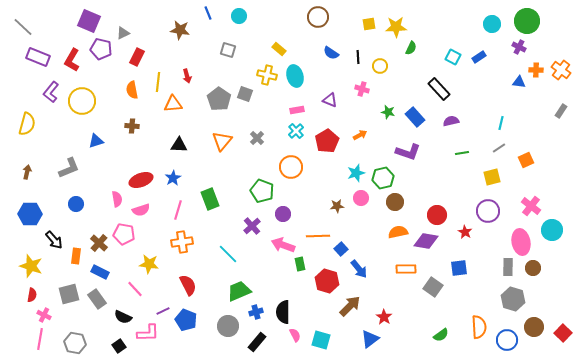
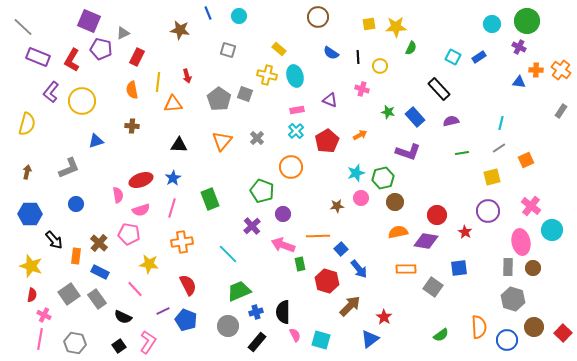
pink semicircle at (117, 199): moved 1 px right, 4 px up
pink line at (178, 210): moved 6 px left, 2 px up
pink pentagon at (124, 234): moved 5 px right
gray square at (69, 294): rotated 20 degrees counterclockwise
pink L-shape at (148, 333): moved 9 px down; rotated 55 degrees counterclockwise
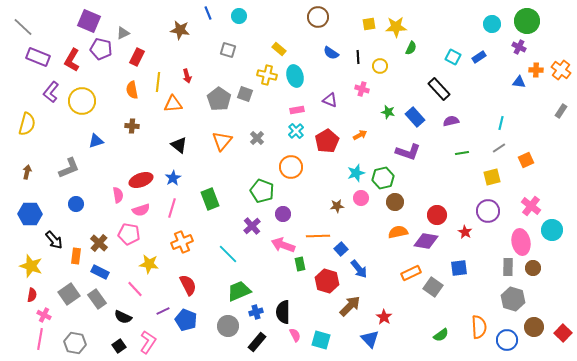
black triangle at (179, 145): rotated 36 degrees clockwise
orange cross at (182, 242): rotated 15 degrees counterclockwise
orange rectangle at (406, 269): moved 5 px right, 4 px down; rotated 24 degrees counterclockwise
blue triangle at (370, 339): rotated 36 degrees counterclockwise
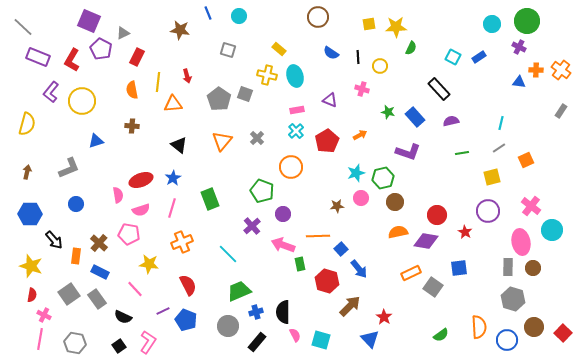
purple pentagon at (101, 49): rotated 15 degrees clockwise
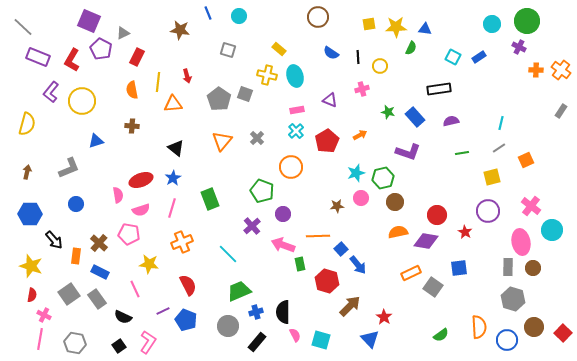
blue triangle at (519, 82): moved 94 px left, 53 px up
pink cross at (362, 89): rotated 32 degrees counterclockwise
black rectangle at (439, 89): rotated 55 degrees counterclockwise
black triangle at (179, 145): moved 3 px left, 3 px down
blue arrow at (359, 269): moved 1 px left, 4 px up
pink line at (135, 289): rotated 18 degrees clockwise
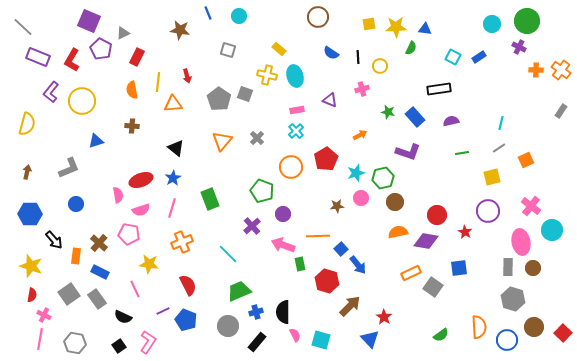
red pentagon at (327, 141): moved 1 px left, 18 px down
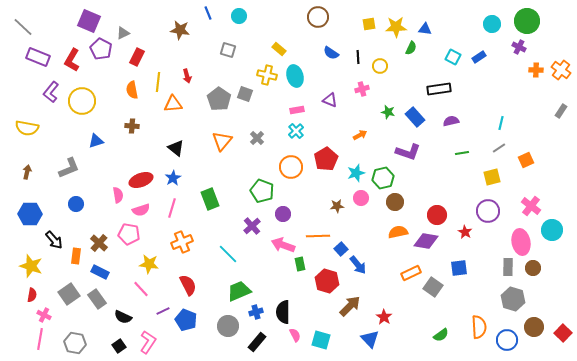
yellow semicircle at (27, 124): moved 4 px down; rotated 85 degrees clockwise
pink line at (135, 289): moved 6 px right; rotated 18 degrees counterclockwise
